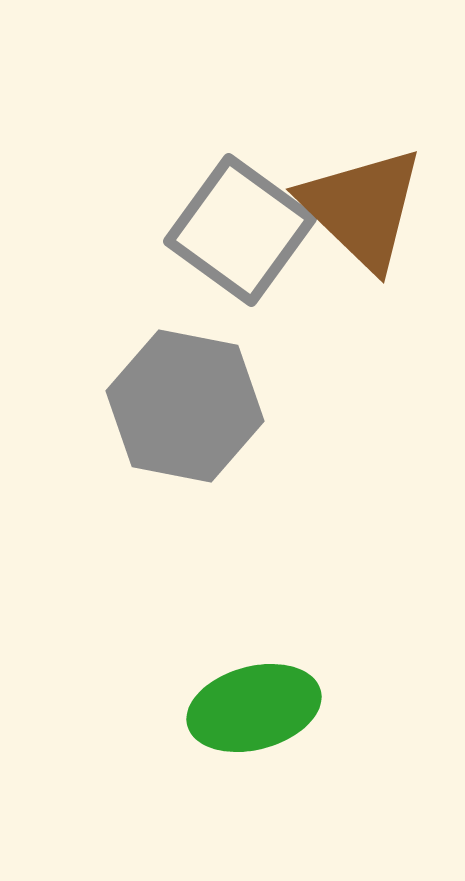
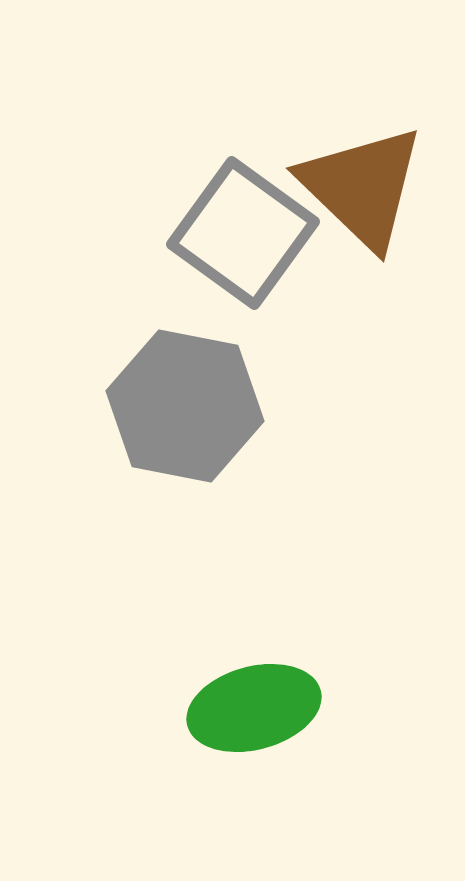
brown triangle: moved 21 px up
gray square: moved 3 px right, 3 px down
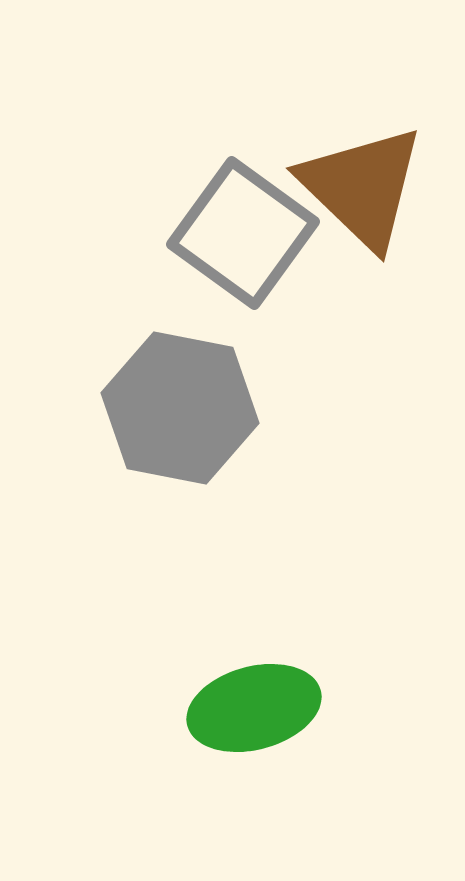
gray hexagon: moved 5 px left, 2 px down
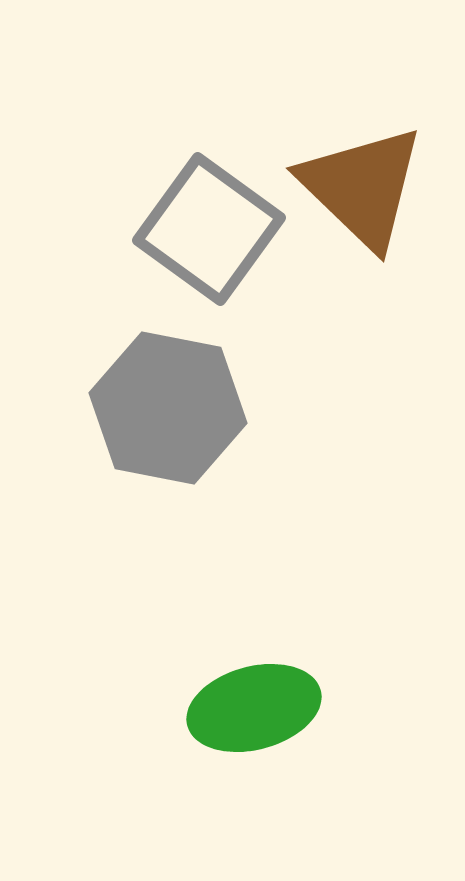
gray square: moved 34 px left, 4 px up
gray hexagon: moved 12 px left
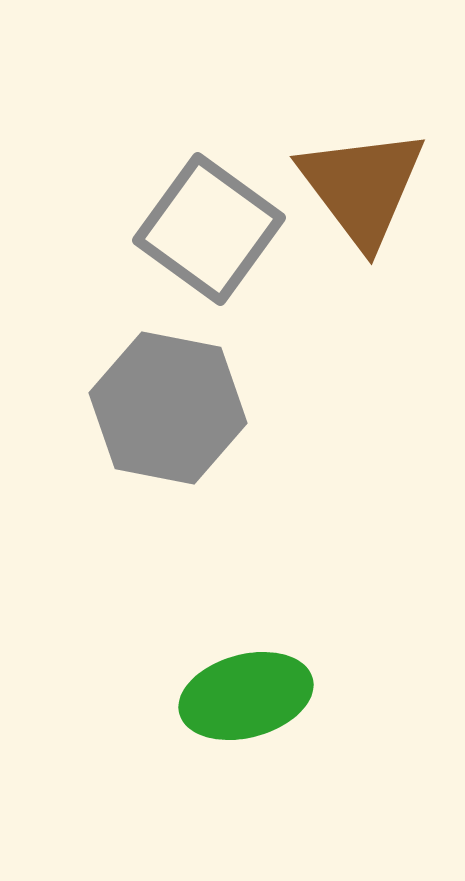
brown triangle: rotated 9 degrees clockwise
green ellipse: moved 8 px left, 12 px up
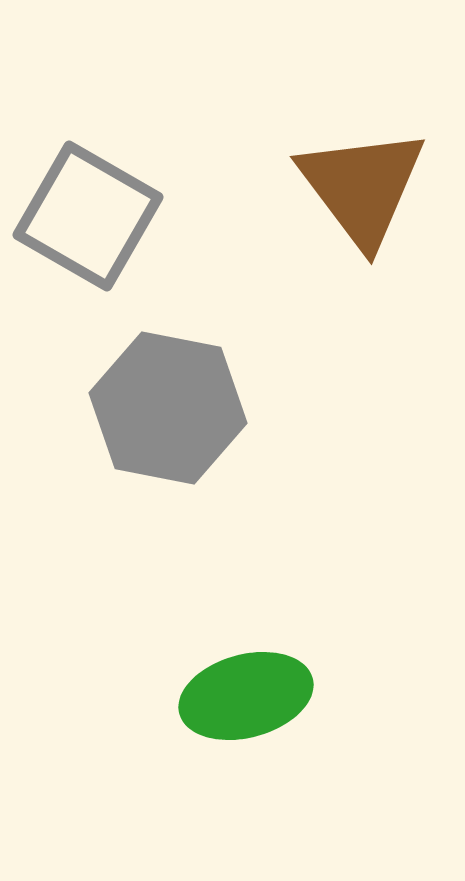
gray square: moved 121 px left, 13 px up; rotated 6 degrees counterclockwise
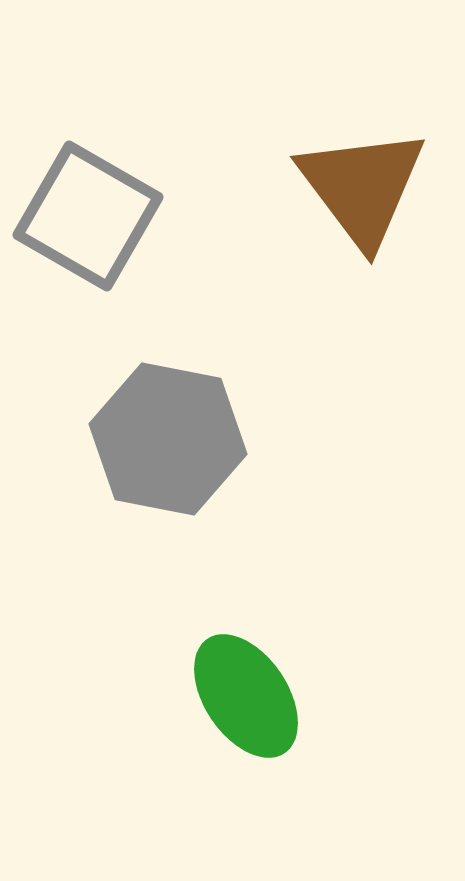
gray hexagon: moved 31 px down
green ellipse: rotated 71 degrees clockwise
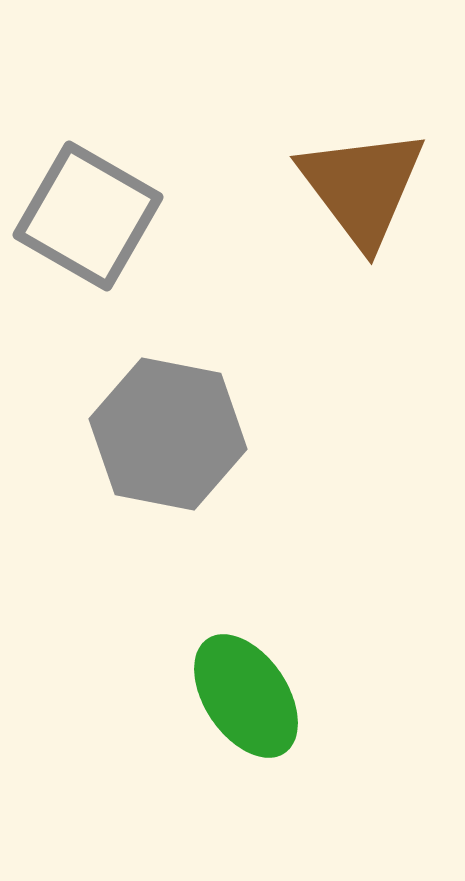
gray hexagon: moved 5 px up
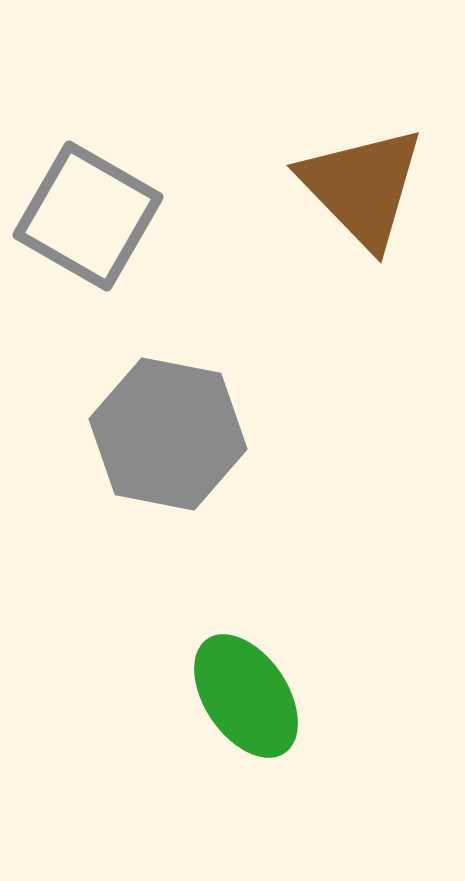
brown triangle: rotated 7 degrees counterclockwise
